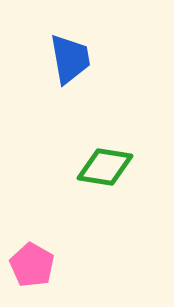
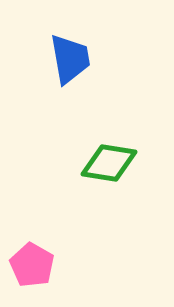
green diamond: moved 4 px right, 4 px up
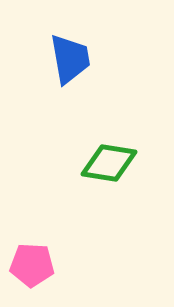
pink pentagon: rotated 27 degrees counterclockwise
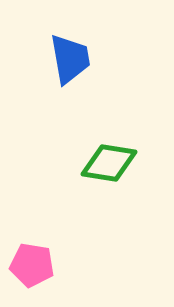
pink pentagon: rotated 6 degrees clockwise
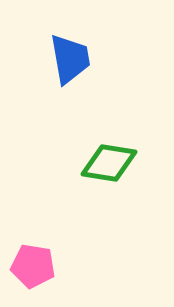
pink pentagon: moved 1 px right, 1 px down
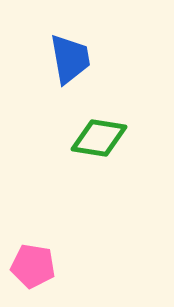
green diamond: moved 10 px left, 25 px up
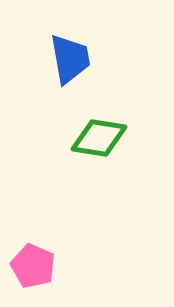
pink pentagon: rotated 15 degrees clockwise
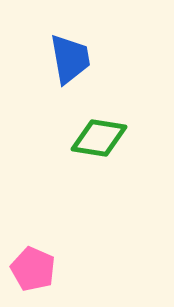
pink pentagon: moved 3 px down
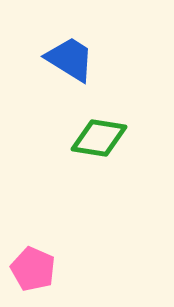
blue trapezoid: rotated 48 degrees counterclockwise
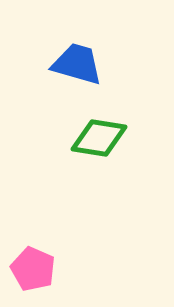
blue trapezoid: moved 7 px right, 5 px down; rotated 16 degrees counterclockwise
